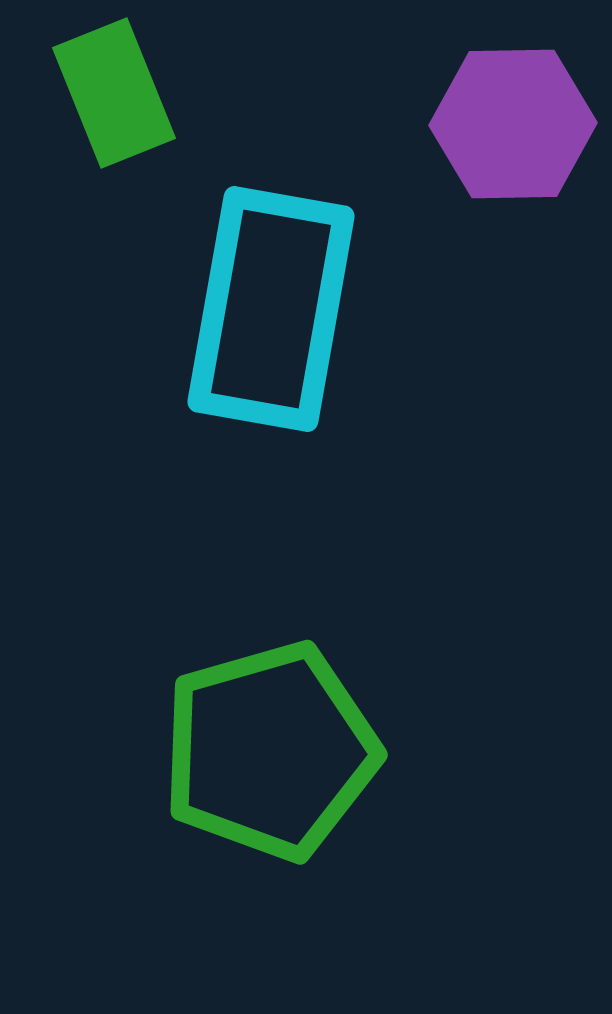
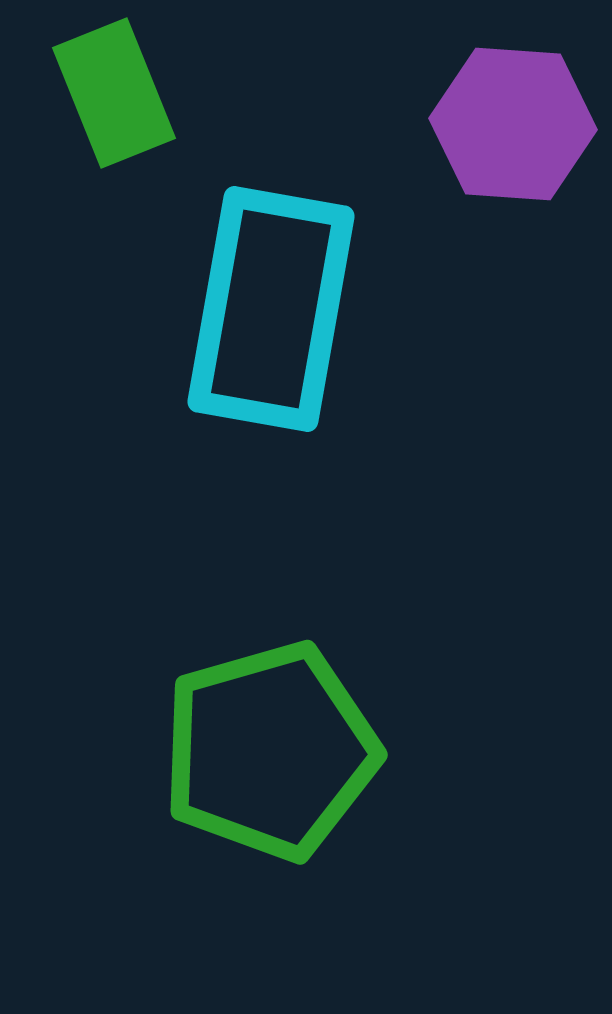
purple hexagon: rotated 5 degrees clockwise
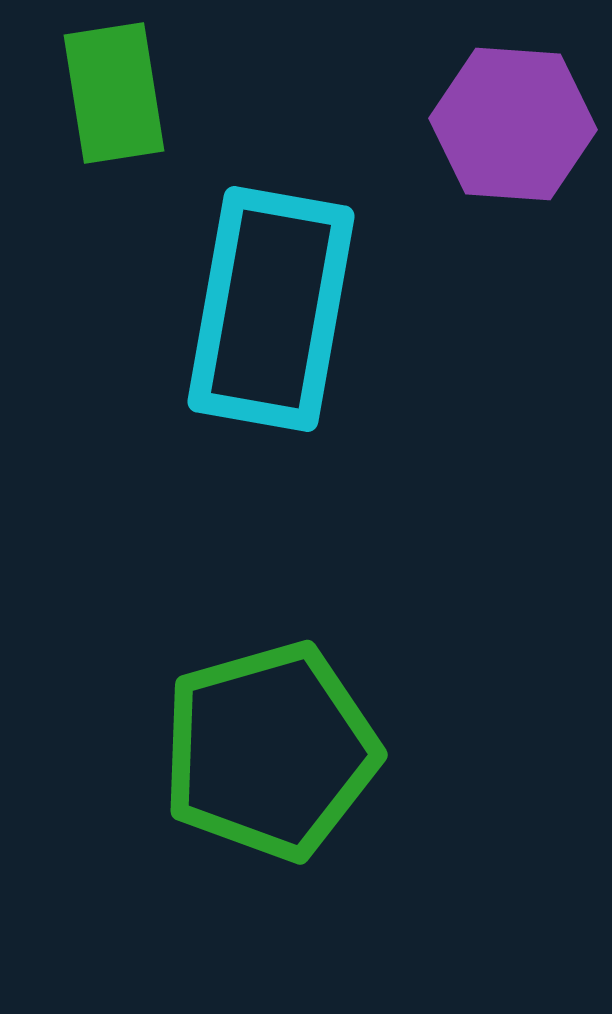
green rectangle: rotated 13 degrees clockwise
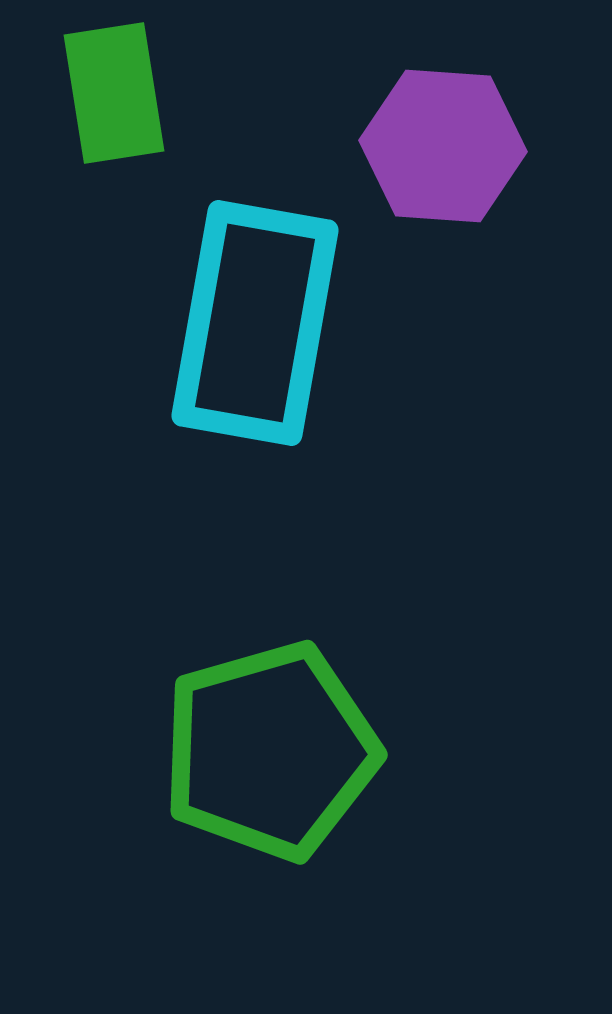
purple hexagon: moved 70 px left, 22 px down
cyan rectangle: moved 16 px left, 14 px down
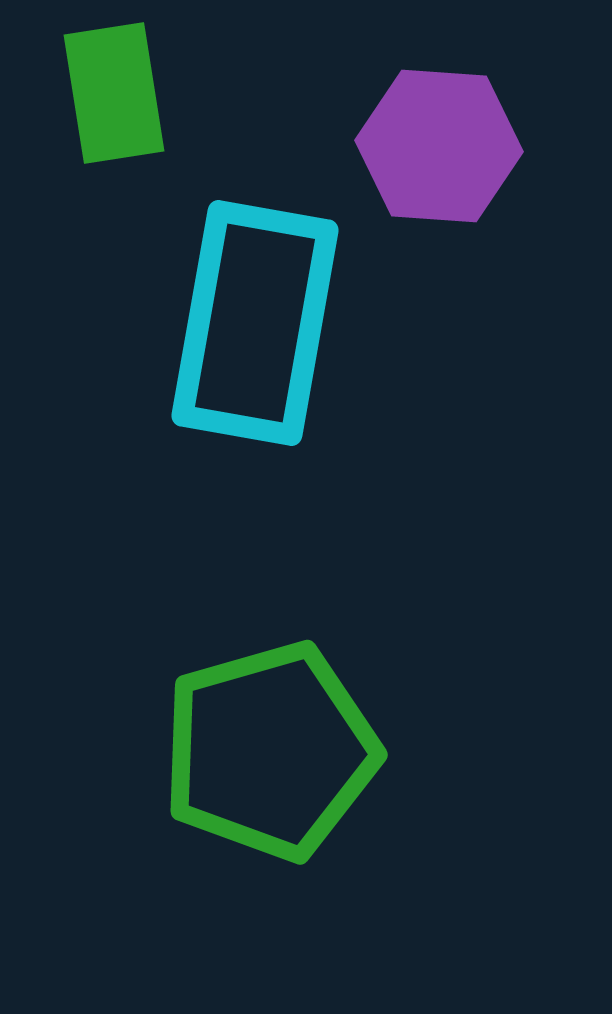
purple hexagon: moved 4 px left
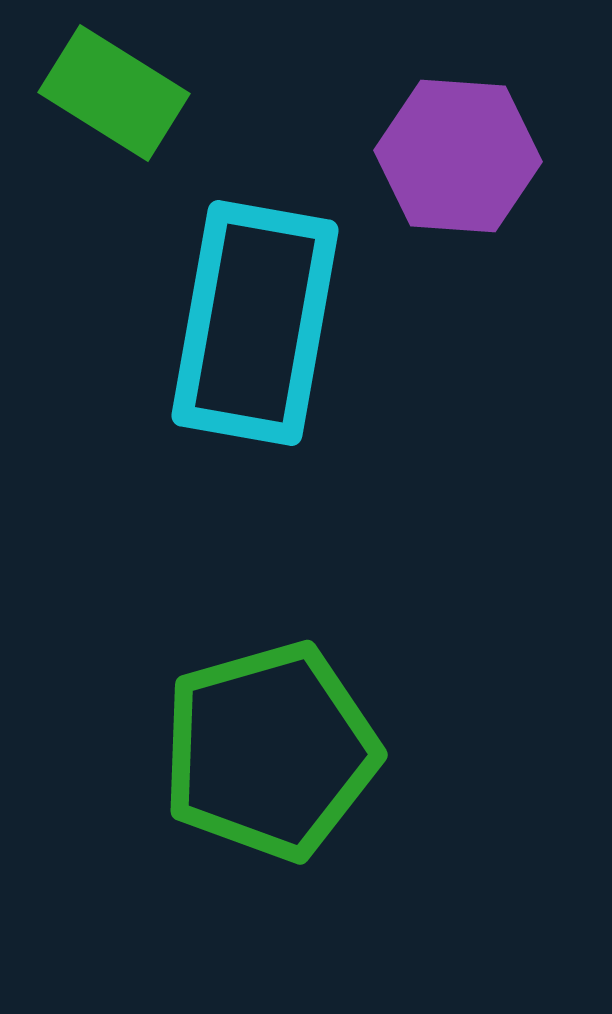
green rectangle: rotated 49 degrees counterclockwise
purple hexagon: moved 19 px right, 10 px down
